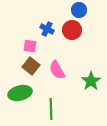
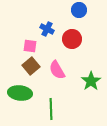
red circle: moved 9 px down
brown square: rotated 12 degrees clockwise
green ellipse: rotated 20 degrees clockwise
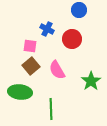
green ellipse: moved 1 px up
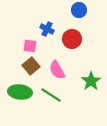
green line: moved 14 px up; rotated 55 degrees counterclockwise
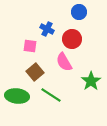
blue circle: moved 2 px down
brown square: moved 4 px right, 6 px down
pink semicircle: moved 7 px right, 8 px up
green ellipse: moved 3 px left, 4 px down
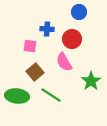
blue cross: rotated 24 degrees counterclockwise
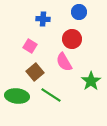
blue cross: moved 4 px left, 10 px up
pink square: rotated 24 degrees clockwise
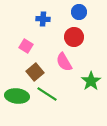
red circle: moved 2 px right, 2 px up
pink square: moved 4 px left
green line: moved 4 px left, 1 px up
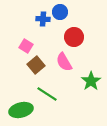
blue circle: moved 19 px left
brown square: moved 1 px right, 7 px up
green ellipse: moved 4 px right, 14 px down; rotated 20 degrees counterclockwise
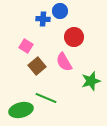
blue circle: moved 1 px up
brown square: moved 1 px right, 1 px down
green star: rotated 18 degrees clockwise
green line: moved 1 px left, 4 px down; rotated 10 degrees counterclockwise
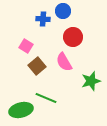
blue circle: moved 3 px right
red circle: moved 1 px left
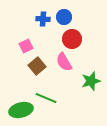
blue circle: moved 1 px right, 6 px down
red circle: moved 1 px left, 2 px down
pink square: rotated 32 degrees clockwise
